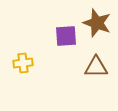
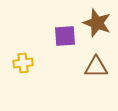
purple square: moved 1 px left
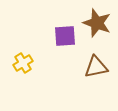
yellow cross: rotated 24 degrees counterclockwise
brown triangle: rotated 10 degrees counterclockwise
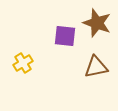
purple square: rotated 10 degrees clockwise
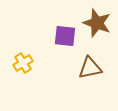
brown triangle: moved 6 px left, 1 px down
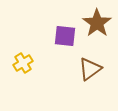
brown star: rotated 16 degrees clockwise
brown triangle: moved 1 px down; rotated 25 degrees counterclockwise
